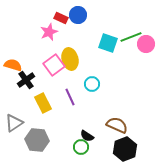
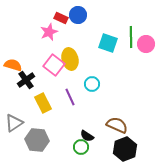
green line: rotated 70 degrees counterclockwise
pink square: rotated 15 degrees counterclockwise
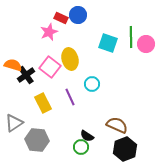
pink square: moved 4 px left, 2 px down
black cross: moved 5 px up
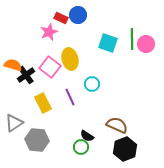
green line: moved 1 px right, 2 px down
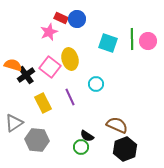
blue circle: moved 1 px left, 4 px down
pink circle: moved 2 px right, 3 px up
cyan circle: moved 4 px right
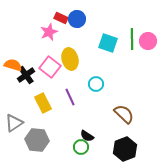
brown semicircle: moved 7 px right, 11 px up; rotated 20 degrees clockwise
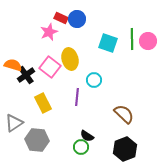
cyan circle: moved 2 px left, 4 px up
purple line: moved 7 px right; rotated 30 degrees clockwise
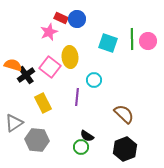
yellow ellipse: moved 2 px up; rotated 10 degrees clockwise
